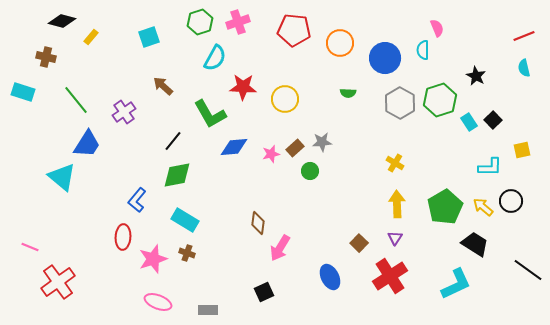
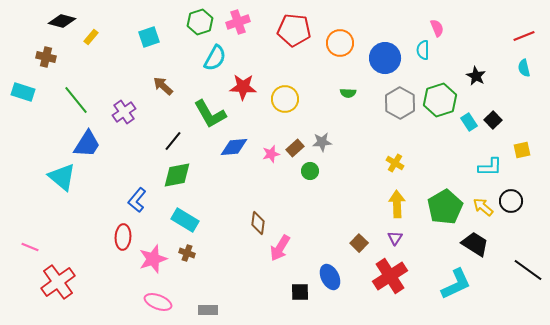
black square at (264, 292): moved 36 px right; rotated 24 degrees clockwise
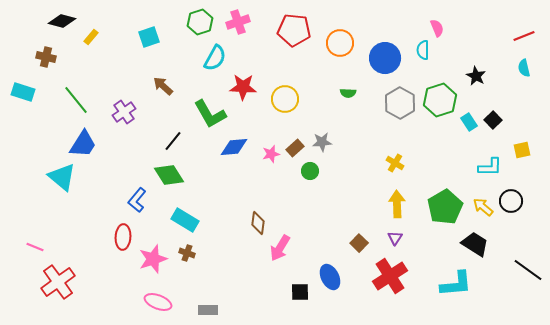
blue trapezoid at (87, 144): moved 4 px left
green diamond at (177, 175): moved 8 px left; rotated 68 degrees clockwise
pink line at (30, 247): moved 5 px right
cyan L-shape at (456, 284): rotated 20 degrees clockwise
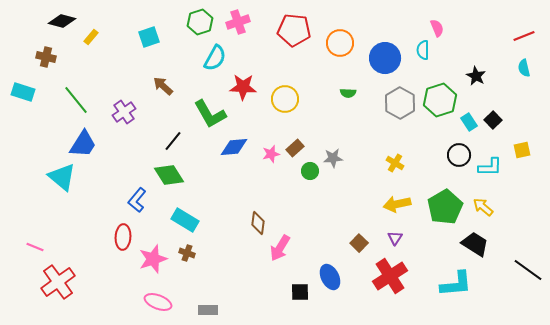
gray star at (322, 142): moved 11 px right, 16 px down
black circle at (511, 201): moved 52 px left, 46 px up
yellow arrow at (397, 204): rotated 100 degrees counterclockwise
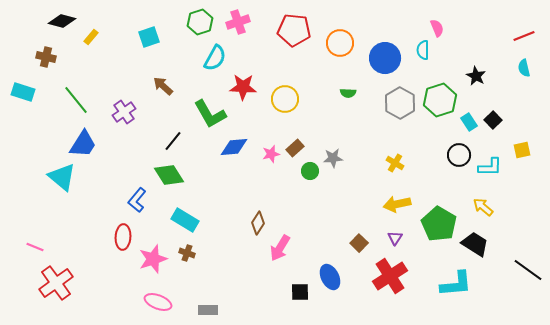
green pentagon at (445, 207): moved 6 px left, 17 px down; rotated 12 degrees counterclockwise
brown diamond at (258, 223): rotated 25 degrees clockwise
red cross at (58, 282): moved 2 px left, 1 px down
